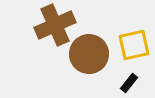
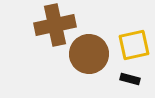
brown cross: rotated 12 degrees clockwise
black rectangle: moved 1 px right, 4 px up; rotated 66 degrees clockwise
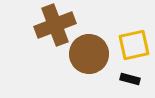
brown cross: rotated 9 degrees counterclockwise
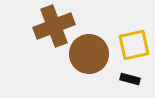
brown cross: moved 1 px left, 1 px down
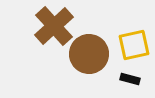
brown cross: rotated 21 degrees counterclockwise
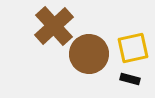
yellow square: moved 1 px left, 3 px down
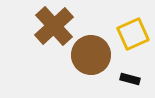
yellow square: moved 14 px up; rotated 12 degrees counterclockwise
brown circle: moved 2 px right, 1 px down
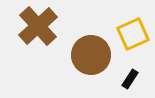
brown cross: moved 16 px left
black rectangle: rotated 72 degrees counterclockwise
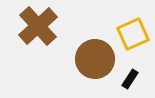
brown circle: moved 4 px right, 4 px down
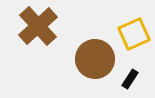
yellow square: moved 1 px right
